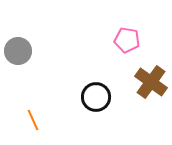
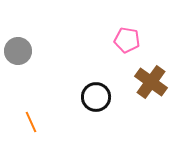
orange line: moved 2 px left, 2 px down
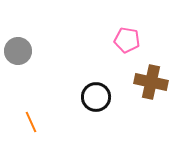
brown cross: rotated 24 degrees counterclockwise
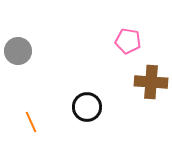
pink pentagon: moved 1 px right, 1 px down
brown cross: rotated 8 degrees counterclockwise
black circle: moved 9 px left, 10 px down
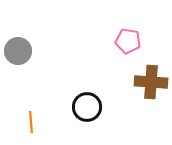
orange line: rotated 20 degrees clockwise
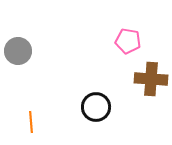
brown cross: moved 3 px up
black circle: moved 9 px right
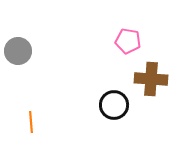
black circle: moved 18 px right, 2 px up
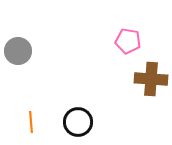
black circle: moved 36 px left, 17 px down
